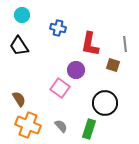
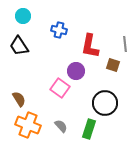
cyan circle: moved 1 px right, 1 px down
blue cross: moved 1 px right, 2 px down
red L-shape: moved 2 px down
purple circle: moved 1 px down
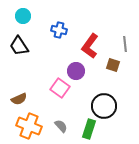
red L-shape: rotated 25 degrees clockwise
brown semicircle: rotated 98 degrees clockwise
black circle: moved 1 px left, 3 px down
orange cross: moved 1 px right, 1 px down
